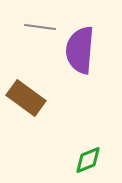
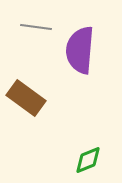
gray line: moved 4 px left
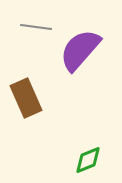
purple semicircle: rotated 36 degrees clockwise
brown rectangle: rotated 30 degrees clockwise
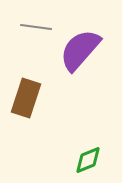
brown rectangle: rotated 42 degrees clockwise
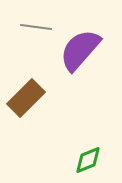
brown rectangle: rotated 27 degrees clockwise
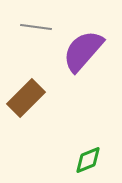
purple semicircle: moved 3 px right, 1 px down
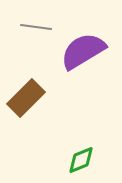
purple semicircle: rotated 18 degrees clockwise
green diamond: moved 7 px left
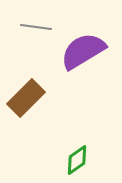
green diamond: moved 4 px left; rotated 12 degrees counterclockwise
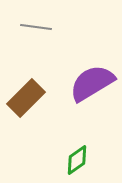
purple semicircle: moved 9 px right, 32 px down
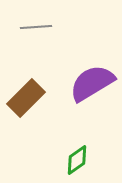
gray line: rotated 12 degrees counterclockwise
